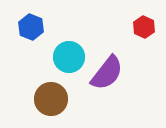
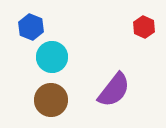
cyan circle: moved 17 px left
purple semicircle: moved 7 px right, 17 px down
brown circle: moved 1 px down
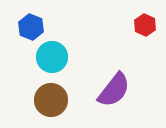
red hexagon: moved 1 px right, 2 px up
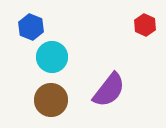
purple semicircle: moved 5 px left
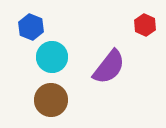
purple semicircle: moved 23 px up
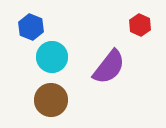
red hexagon: moved 5 px left
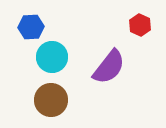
blue hexagon: rotated 25 degrees counterclockwise
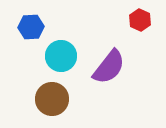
red hexagon: moved 5 px up
cyan circle: moved 9 px right, 1 px up
brown circle: moved 1 px right, 1 px up
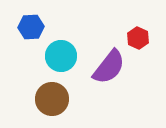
red hexagon: moved 2 px left, 18 px down
